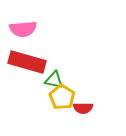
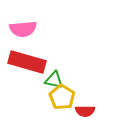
red semicircle: moved 2 px right, 3 px down
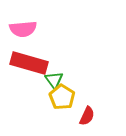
red rectangle: moved 2 px right, 1 px down
green triangle: rotated 42 degrees clockwise
red semicircle: moved 2 px right, 5 px down; rotated 66 degrees counterclockwise
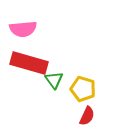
yellow pentagon: moved 21 px right, 8 px up; rotated 15 degrees counterclockwise
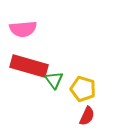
red rectangle: moved 3 px down
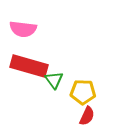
pink semicircle: rotated 12 degrees clockwise
yellow pentagon: moved 3 px down; rotated 15 degrees counterclockwise
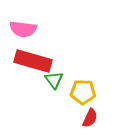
red rectangle: moved 4 px right, 5 px up
red semicircle: moved 3 px right, 2 px down
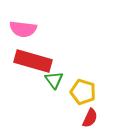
yellow pentagon: rotated 15 degrees clockwise
